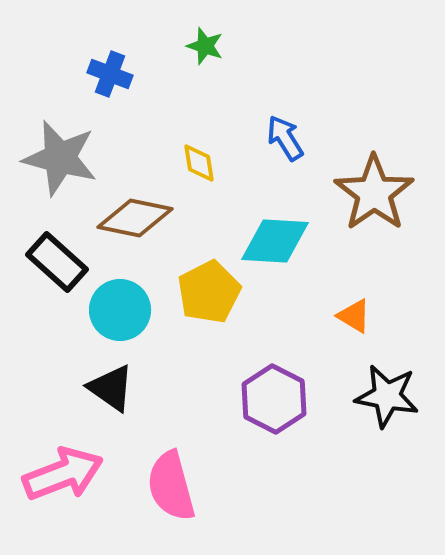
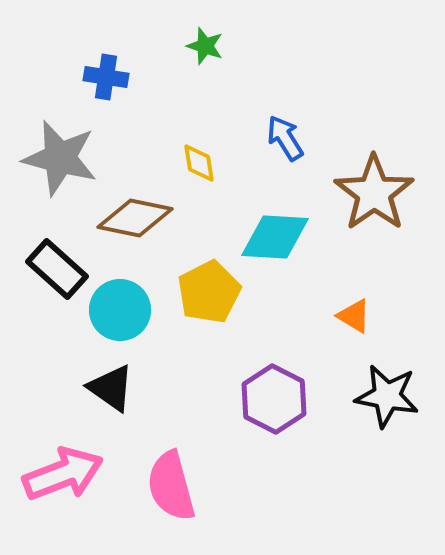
blue cross: moved 4 px left, 3 px down; rotated 12 degrees counterclockwise
cyan diamond: moved 4 px up
black rectangle: moved 7 px down
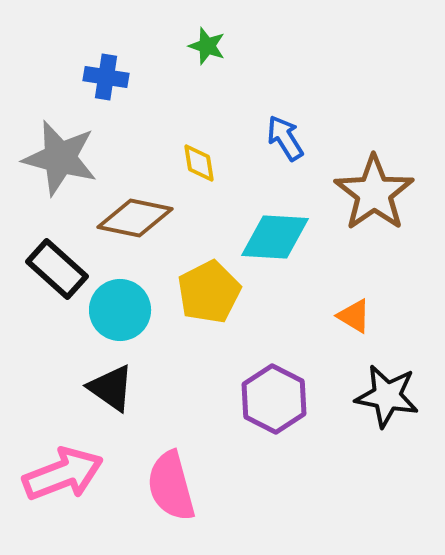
green star: moved 2 px right
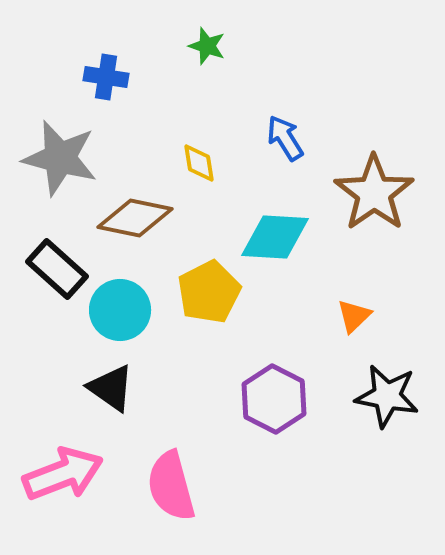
orange triangle: rotated 45 degrees clockwise
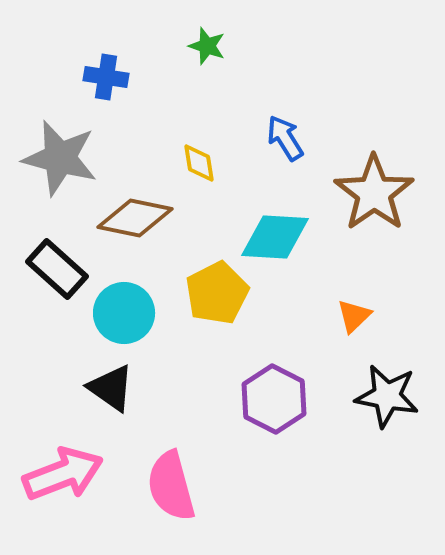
yellow pentagon: moved 8 px right, 1 px down
cyan circle: moved 4 px right, 3 px down
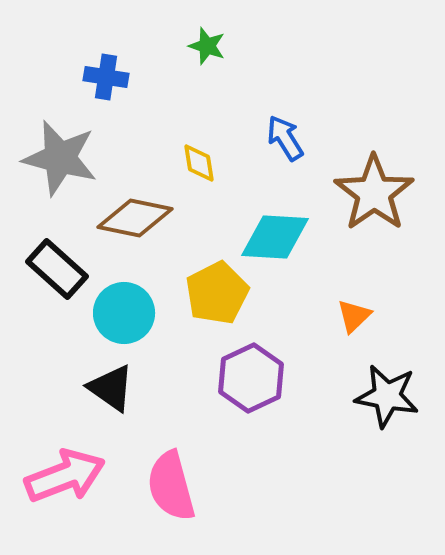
purple hexagon: moved 23 px left, 21 px up; rotated 8 degrees clockwise
pink arrow: moved 2 px right, 2 px down
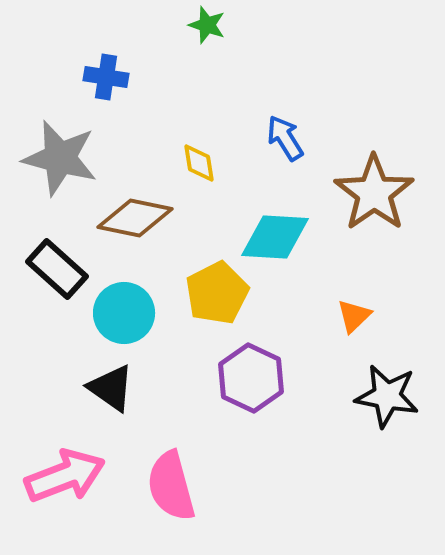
green star: moved 21 px up
purple hexagon: rotated 10 degrees counterclockwise
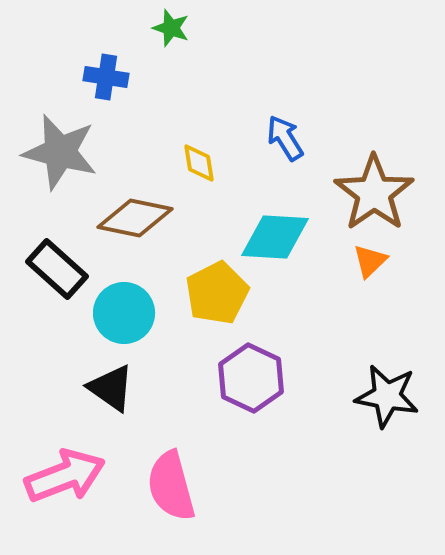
green star: moved 36 px left, 3 px down
gray star: moved 6 px up
orange triangle: moved 16 px right, 55 px up
